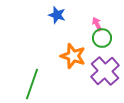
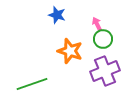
green circle: moved 1 px right, 1 px down
orange star: moved 3 px left, 5 px up
purple cross: rotated 20 degrees clockwise
green line: rotated 52 degrees clockwise
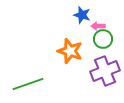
blue star: moved 25 px right
pink arrow: moved 1 px right, 2 px down; rotated 64 degrees counterclockwise
green line: moved 4 px left
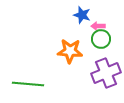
green circle: moved 2 px left
orange star: rotated 15 degrees counterclockwise
purple cross: moved 1 px right, 2 px down
green line: rotated 24 degrees clockwise
